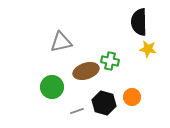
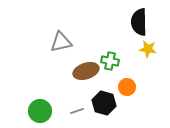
green circle: moved 12 px left, 24 px down
orange circle: moved 5 px left, 10 px up
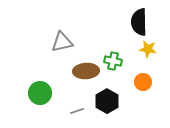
gray triangle: moved 1 px right
green cross: moved 3 px right
brown ellipse: rotated 15 degrees clockwise
orange circle: moved 16 px right, 5 px up
black hexagon: moved 3 px right, 2 px up; rotated 15 degrees clockwise
green circle: moved 18 px up
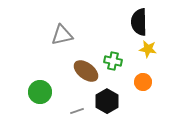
gray triangle: moved 7 px up
brown ellipse: rotated 40 degrees clockwise
green circle: moved 1 px up
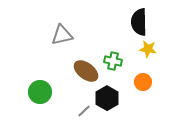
black hexagon: moved 3 px up
gray line: moved 7 px right; rotated 24 degrees counterclockwise
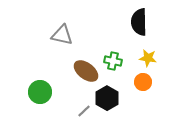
gray triangle: rotated 25 degrees clockwise
yellow star: moved 9 px down
